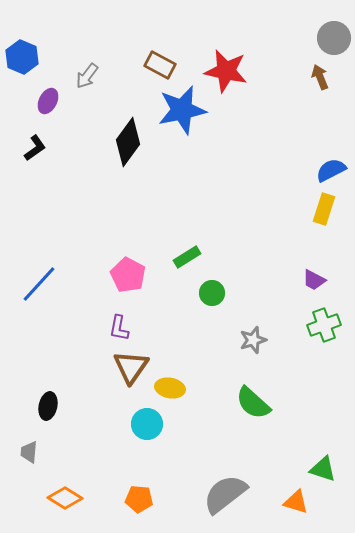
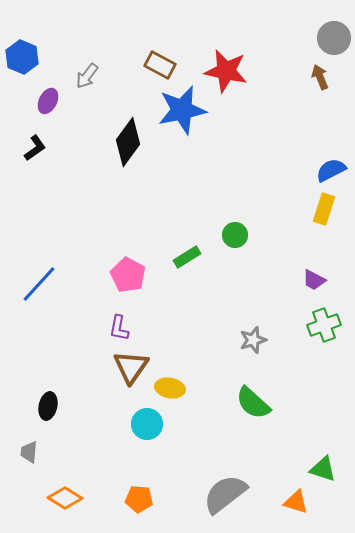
green circle: moved 23 px right, 58 px up
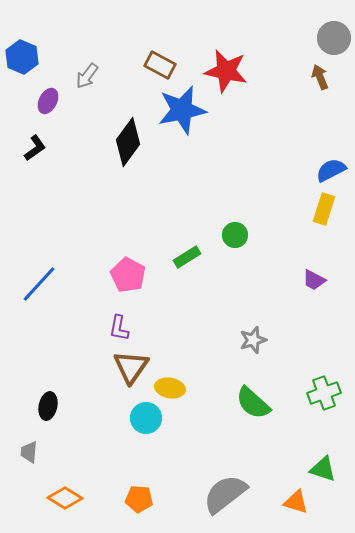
green cross: moved 68 px down
cyan circle: moved 1 px left, 6 px up
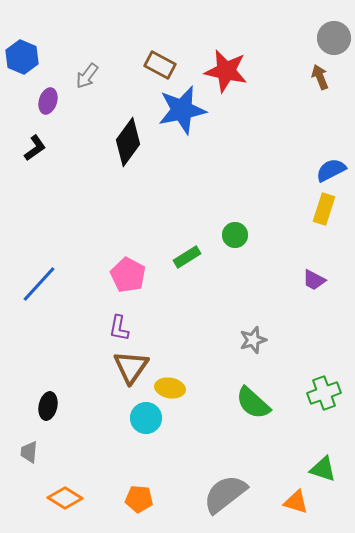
purple ellipse: rotated 10 degrees counterclockwise
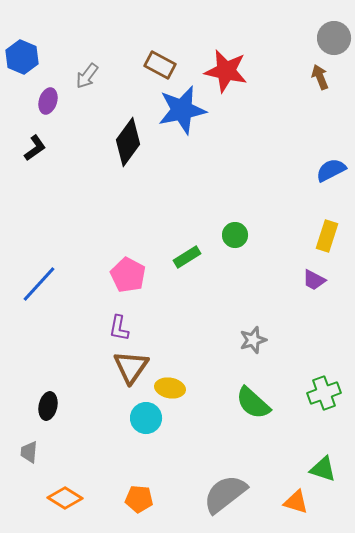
yellow rectangle: moved 3 px right, 27 px down
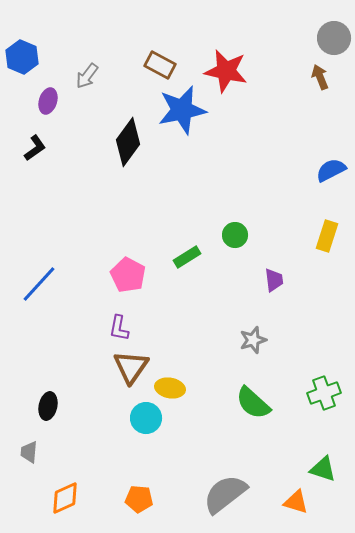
purple trapezoid: moved 40 px left; rotated 125 degrees counterclockwise
orange diamond: rotated 56 degrees counterclockwise
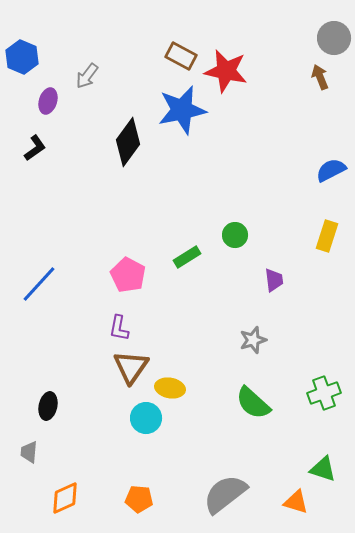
brown rectangle: moved 21 px right, 9 px up
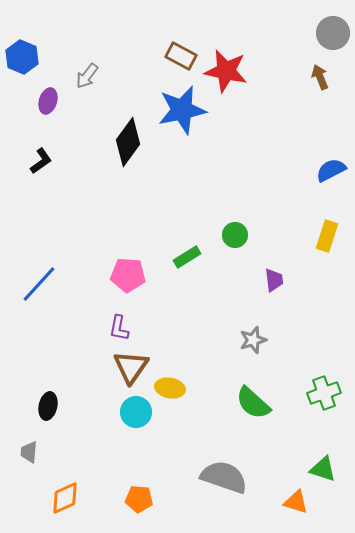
gray circle: moved 1 px left, 5 px up
black L-shape: moved 6 px right, 13 px down
pink pentagon: rotated 24 degrees counterclockwise
cyan circle: moved 10 px left, 6 px up
gray semicircle: moved 1 px left, 17 px up; rotated 57 degrees clockwise
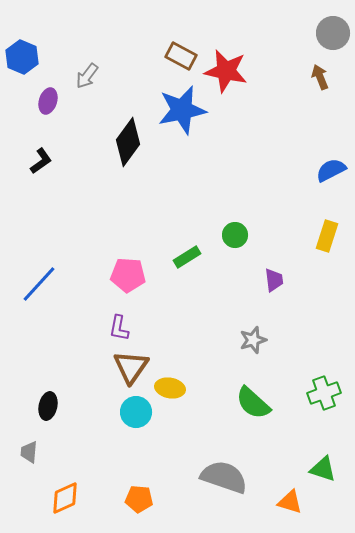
orange triangle: moved 6 px left
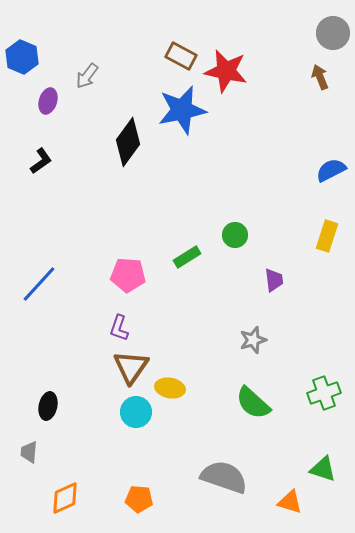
purple L-shape: rotated 8 degrees clockwise
